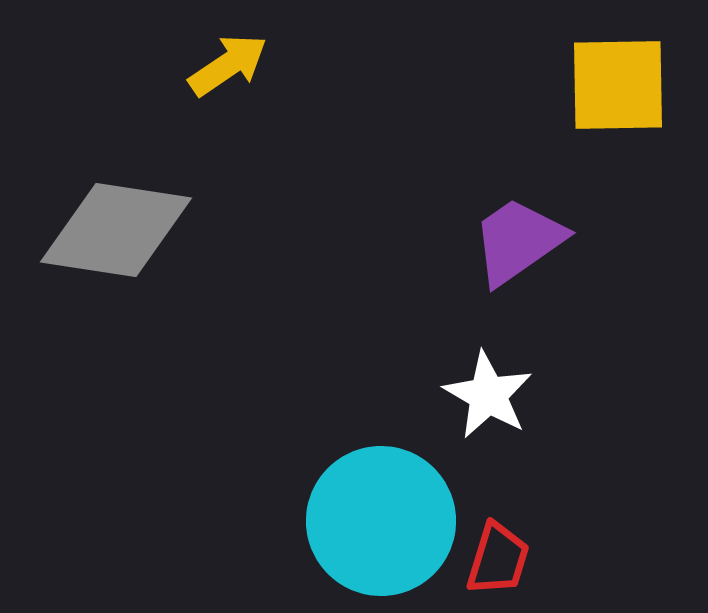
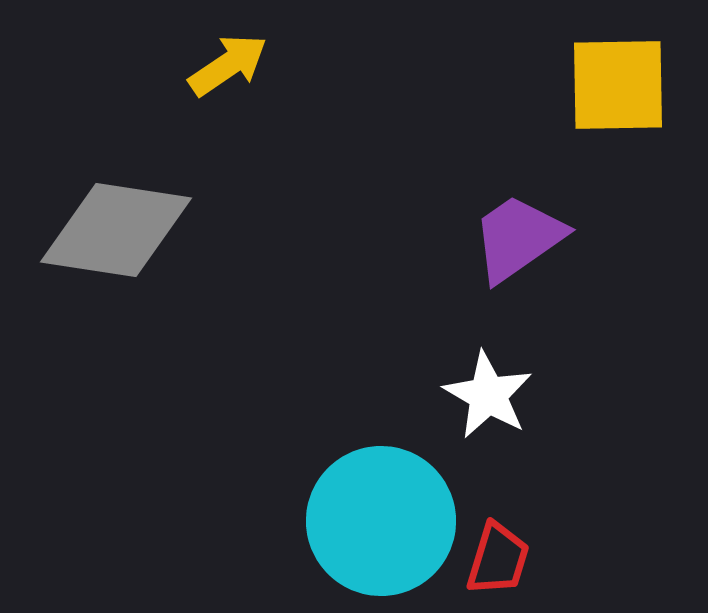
purple trapezoid: moved 3 px up
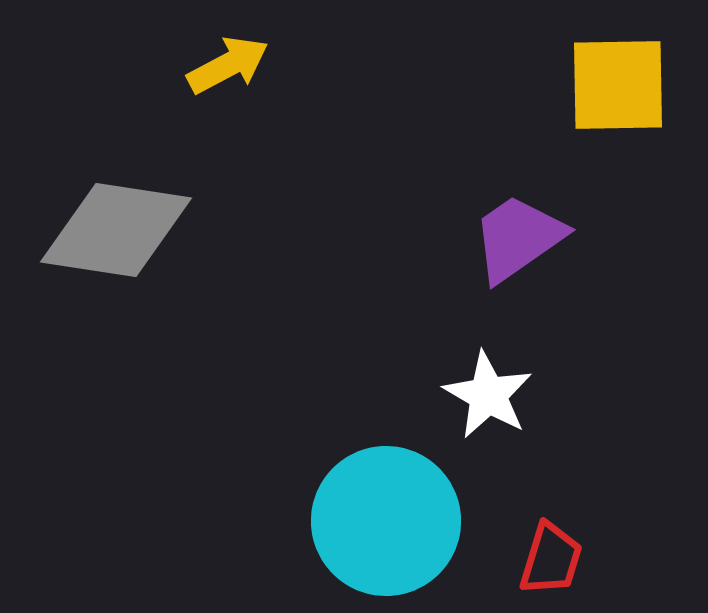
yellow arrow: rotated 6 degrees clockwise
cyan circle: moved 5 px right
red trapezoid: moved 53 px right
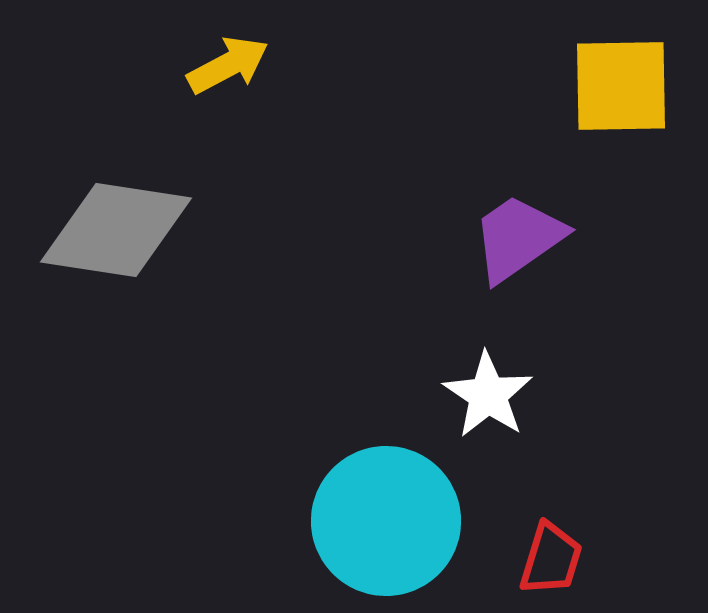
yellow square: moved 3 px right, 1 px down
white star: rotated 4 degrees clockwise
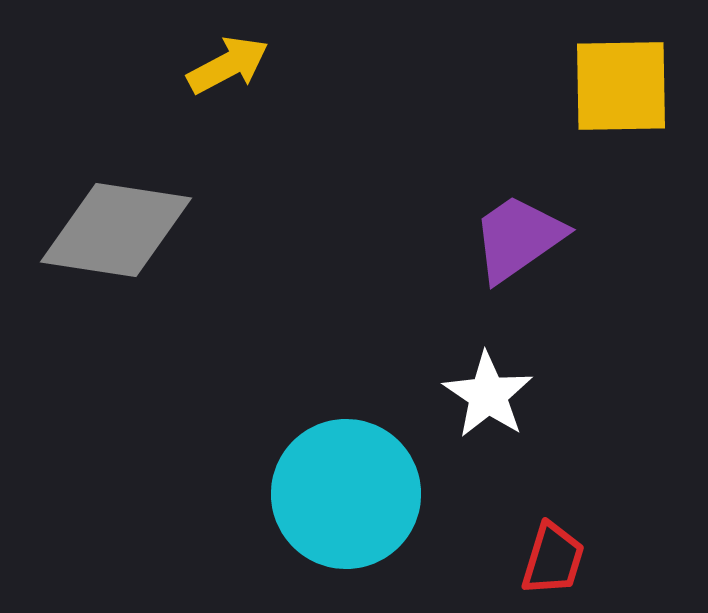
cyan circle: moved 40 px left, 27 px up
red trapezoid: moved 2 px right
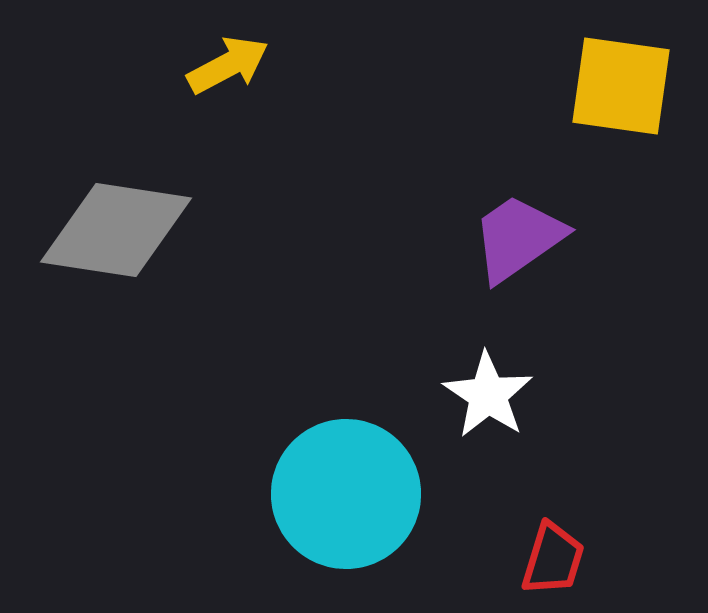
yellow square: rotated 9 degrees clockwise
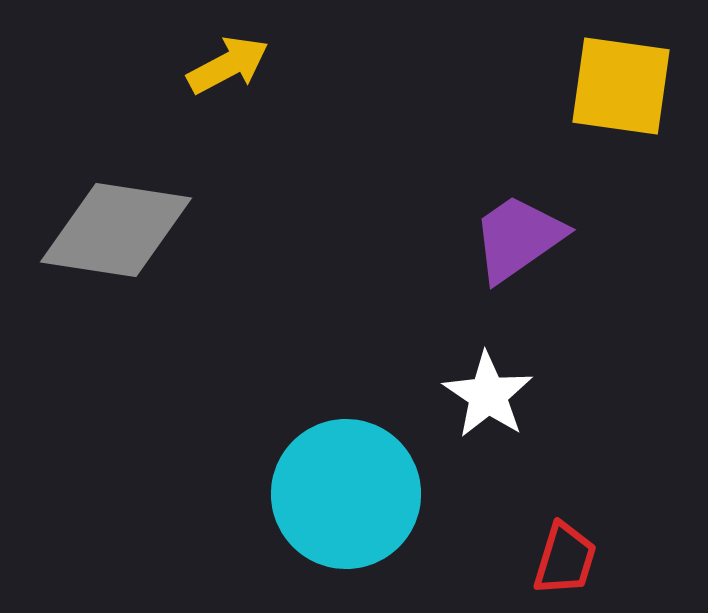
red trapezoid: moved 12 px right
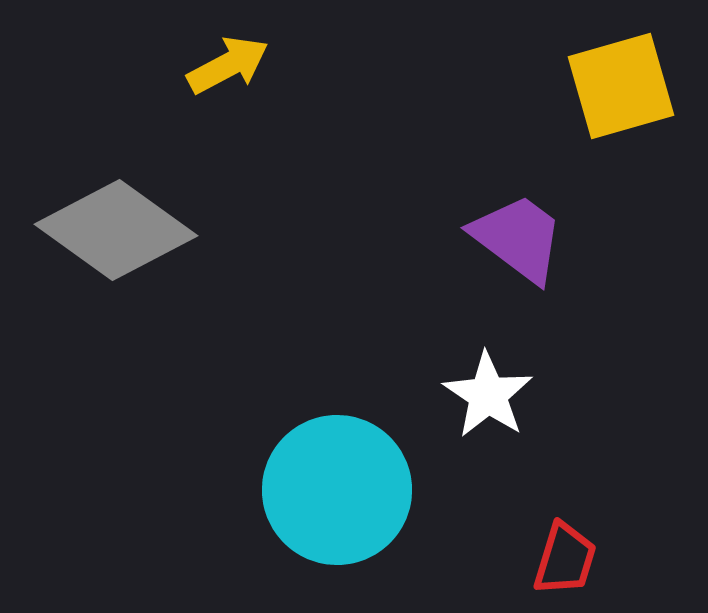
yellow square: rotated 24 degrees counterclockwise
gray diamond: rotated 27 degrees clockwise
purple trapezoid: rotated 72 degrees clockwise
cyan circle: moved 9 px left, 4 px up
